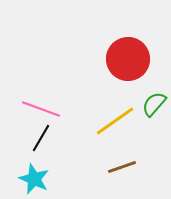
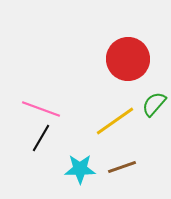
cyan star: moved 46 px right, 10 px up; rotated 24 degrees counterclockwise
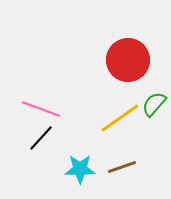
red circle: moved 1 px down
yellow line: moved 5 px right, 3 px up
black line: rotated 12 degrees clockwise
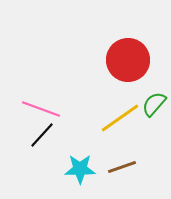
black line: moved 1 px right, 3 px up
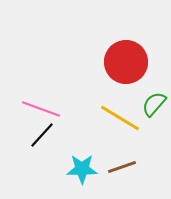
red circle: moved 2 px left, 2 px down
yellow line: rotated 66 degrees clockwise
cyan star: moved 2 px right
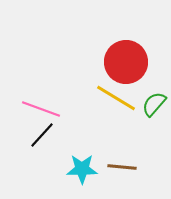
yellow line: moved 4 px left, 20 px up
brown line: rotated 24 degrees clockwise
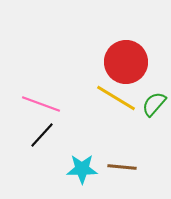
pink line: moved 5 px up
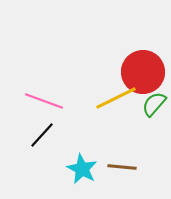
red circle: moved 17 px right, 10 px down
yellow line: rotated 57 degrees counterclockwise
pink line: moved 3 px right, 3 px up
cyan star: rotated 28 degrees clockwise
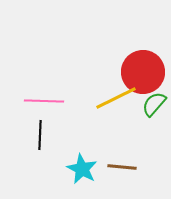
pink line: rotated 18 degrees counterclockwise
black line: moved 2 px left; rotated 40 degrees counterclockwise
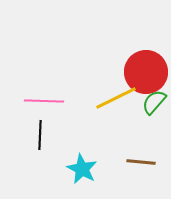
red circle: moved 3 px right
green semicircle: moved 2 px up
brown line: moved 19 px right, 5 px up
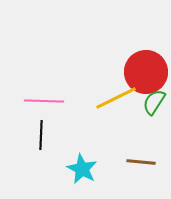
green semicircle: rotated 8 degrees counterclockwise
black line: moved 1 px right
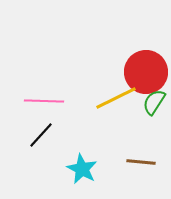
black line: rotated 40 degrees clockwise
